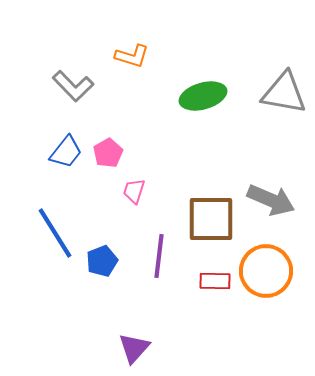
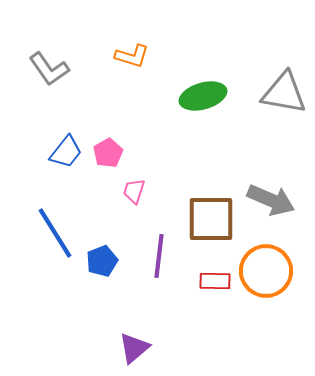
gray L-shape: moved 24 px left, 17 px up; rotated 9 degrees clockwise
purple triangle: rotated 8 degrees clockwise
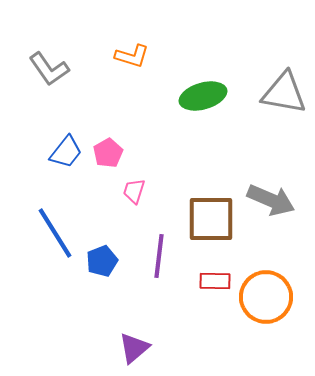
orange circle: moved 26 px down
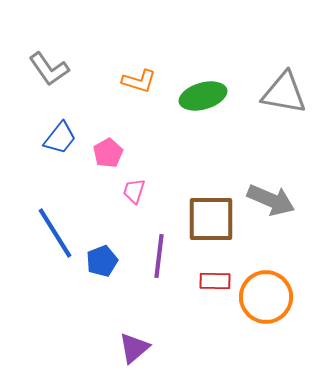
orange L-shape: moved 7 px right, 25 px down
blue trapezoid: moved 6 px left, 14 px up
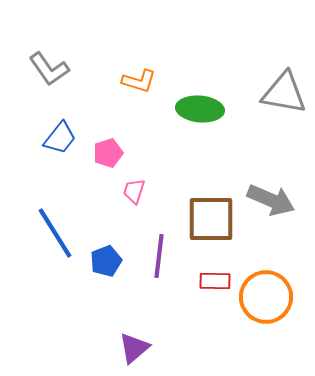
green ellipse: moved 3 px left, 13 px down; rotated 21 degrees clockwise
pink pentagon: rotated 12 degrees clockwise
blue pentagon: moved 4 px right
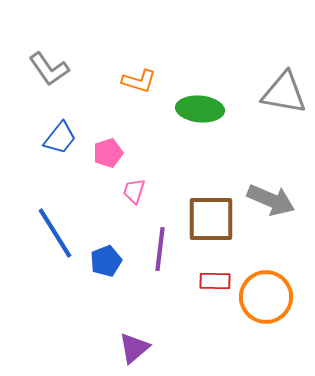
purple line: moved 1 px right, 7 px up
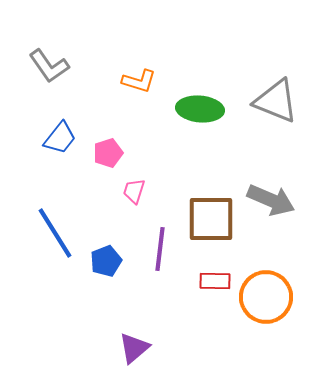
gray L-shape: moved 3 px up
gray triangle: moved 8 px left, 8 px down; rotated 12 degrees clockwise
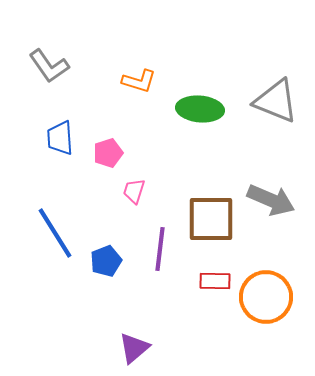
blue trapezoid: rotated 138 degrees clockwise
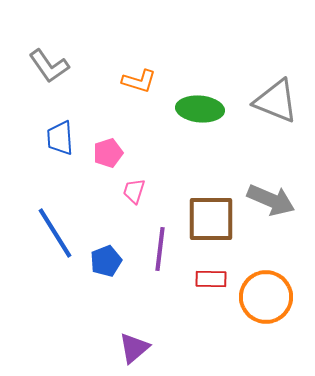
red rectangle: moved 4 px left, 2 px up
